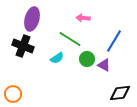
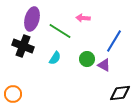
green line: moved 10 px left, 8 px up
cyan semicircle: moved 2 px left; rotated 24 degrees counterclockwise
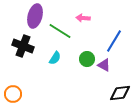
purple ellipse: moved 3 px right, 3 px up
